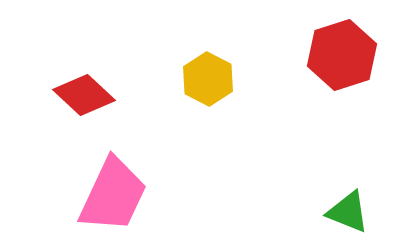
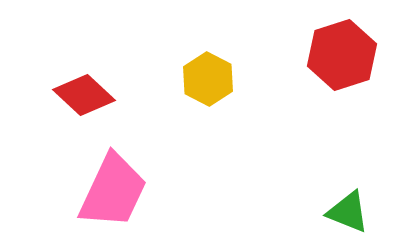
pink trapezoid: moved 4 px up
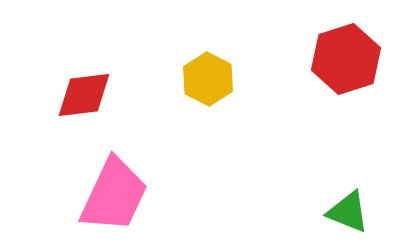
red hexagon: moved 4 px right, 4 px down
red diamond: rotated 50 degrees counterclockwise
pink trapezoid: moved 1 px right, 4 px down
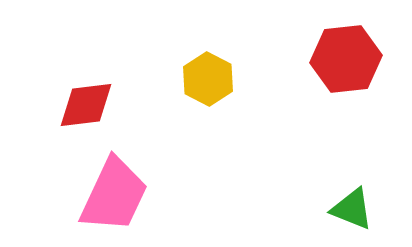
red hexagon: rotated 12 degrees clockwise
red diamond: moved 2 px right, 10 px down
green triangle: moved 4 px right, 3 px up
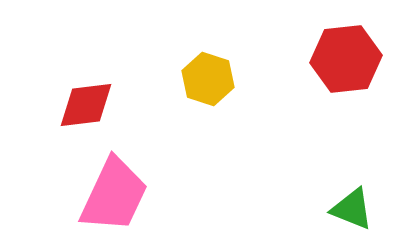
yellow hexagon: rotated 9 degrees counterclockwise
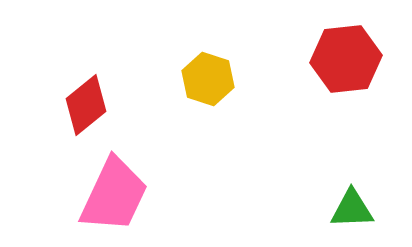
red diamond: rotated 32 degrees counterclockwise
green triangle: rotated 24 degrees counterclockwise
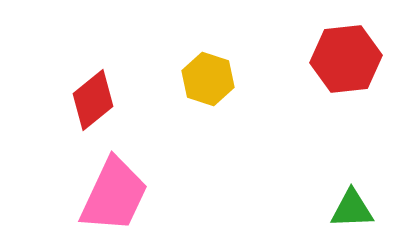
red diamond: moved 7 px right, 5 px up
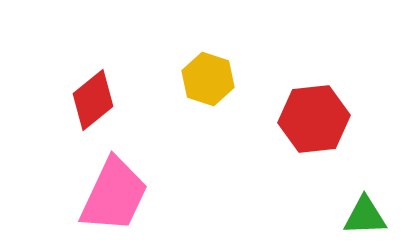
red hexagon: moved 32 px left, 60 px down
green triangle: moved 13 px right, 7 px down
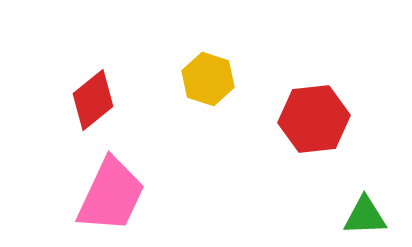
pink trapezoid: moved 3 px left
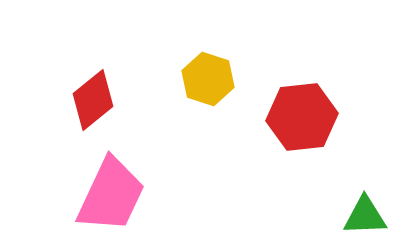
red hexagon: moved 12 px left, 2 px up
